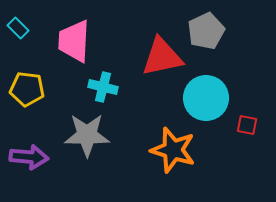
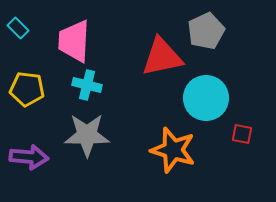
cyan cross: moved 16 px left, 2 px up
red square: moved 5 px left, 9 px down
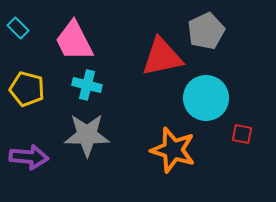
pink trapezoid: rotated 30 degrees counterclockwise
yellow pentagon: rotated 8 degrees clockwise
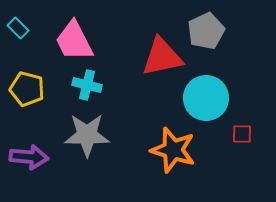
red square: rotated 10 degrees counterclockwise
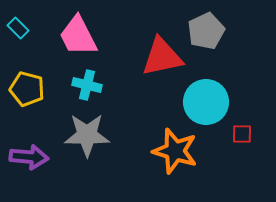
pink trapezoid: moved 4 px right, 5 px up
cyan circle: moved 4 px down
orange star: moved 2 px right, 1 px down
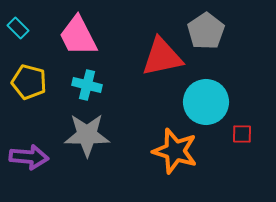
gray pentagon: rotated 9 degrees counterclockwise
yellow pentagon: moved 2 px right, 7 px up
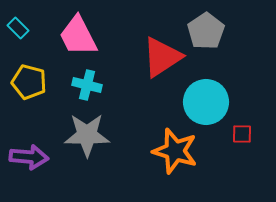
red triangle: rotated 21 degrees counterclockwise
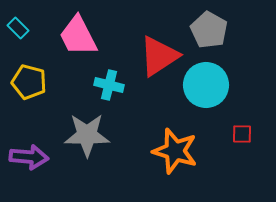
gray pentagon: moved 3 px right, 1 px up; rotated 9 degrees counterclockwise
red triangle: moved 3 px left, 1 px up
cyan cross: moved 22 px right
cyan circle: moved 17 px up
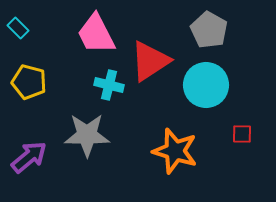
pink trapezoid: moved 18 px right, 2 px up
red triangle: moved 9 px left, 5 px down
purple arrow: rotated 45 degrees counterclockwise
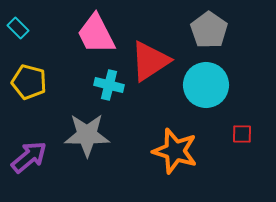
gray pentagon: rotated 6 degrees clockwise
